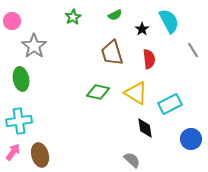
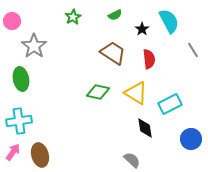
brown trapezoid: moved 1 px right; rotated 140 degrees clockwise
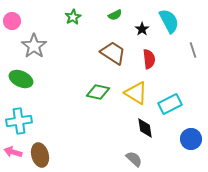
gray line: rotated 14 degrees clockwise
green ellipse: rotated 55 degrees counterclockwise
pink arrow: rotated 108 degrees counterclockwise
gray semicircle: moved 2 px right, 1 px up
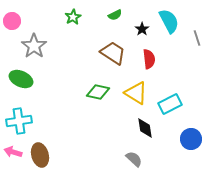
gray line: moved 4 px right, 12 px up
